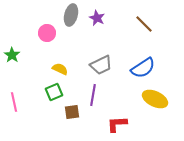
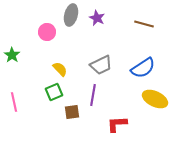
brown line: rotated 30 degrees counterclockwise
pink circle: moved 1 px up
yellow semicircle: rotated 21 degrees clockwise
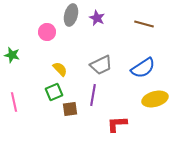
green star: rotated 21 degrees counterclockwise
yellow ellipse: rotated 40 degrees counterclockwise
brown square: moved 2 px left, 3 px up
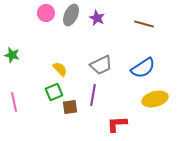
gray ellipse: rotated 10 degrees clockwise
pink circle: moved 1 px left, 19 px up
brown square: moved 2 px up
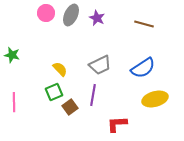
gray trapezoid: moved 1 px left
pink line: rotated 12 degrees clockwise
brown square: rotated 28 degrees counterclockwise
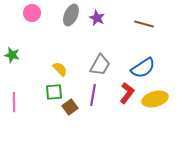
pink circle: moved 14 px left
gray trapezoid: rotated 35 degrees counterclockwise
green square: rotated 18 degrees clockwise
red L-shape: moved 10 px right, 31 px up; rotated 130 degrees clockwise
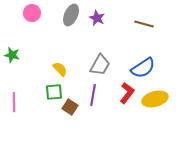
brown square: rotated 21 degrees counterclockwise
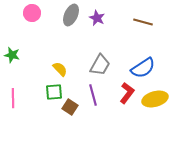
brown line: moved 1 px left, 2 px up
purple line: rotated 25 degrees counterclockwise
pink line: moved 1 px left, 4 px up
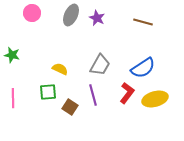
yellow semicircle: rotated 21 degrees counterclockwise
green square: moved 6 px left
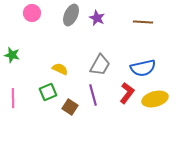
brown line: rotated 12 degrees counterclockwise
blue semicircle: rotated 20 degrees clockwise
green square: rotated 18 degrees counterclockwise
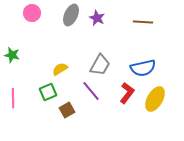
yellow semicircle: rotated 56 degrees counterclockwise
purple line: moved 2 px left, 4 px up; rotated 25 degrees counterclockwise
yellow ellipse: rotated 45 degrees counterclockwise
brown square: moved 3 px left, 3 px down; rotated 28 degrees clockwise
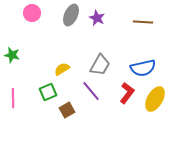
yellow semicircle: moved 2 px right
